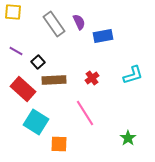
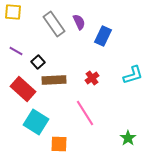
blue rectangle: rotated 54 degrees counterclockwise
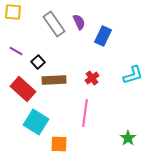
pink line: rotated 40 degrees clockwise
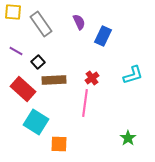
gray rectangle: moved 13 px left
pink line: moved 10 px up
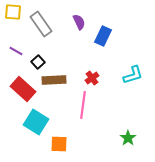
pink line: moved 2 px left, 2 px down
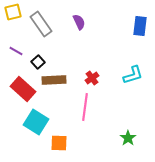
yellow square: rotated 18 degrees counterclockwise
blue rectangle: moved 37 px right, 10 px up; rotated 18 degrees counterclockwise
pink line: moved 2 px right, 2 px down
orange square: moved 1 px up
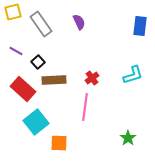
cyan square: rotated 20 degrees clockwise
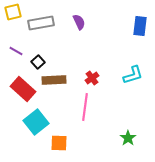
gray rectangle: moved 1 px up; rotated 65 degrees counterclockwise
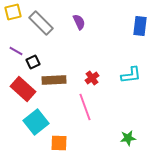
gray rectangle: rotated 55 degrees clockwise
black square: moved 5 px left; rotated 16 degrees clockwise
cyan L-shape: moved 2 px left; rotated 10 degrees clockwise
pink line: rotated 28 degrees counterclockwise
green star: rotated 28 degrees clockwise
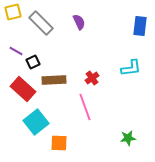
cyan L-shape: moved 7 px up
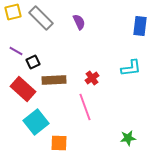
gray rectangle: moved 5 px up
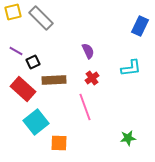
purple semicircle: moved 9 px right, 29 px down
blue rectangle: rotated 18 degrees clockwise
